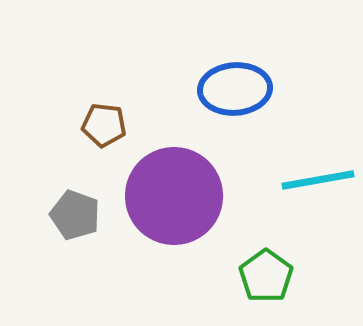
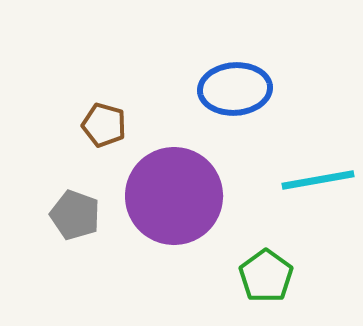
brown pentagon: rotated 9 degrees clockwise
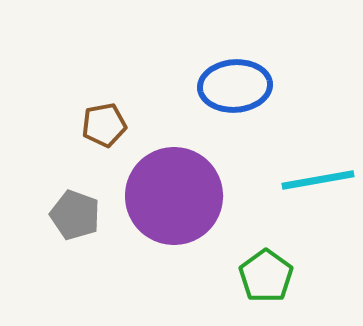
blue ellipse: moved 3 px up
brown pentagon: rotated 27 degrees counterclockwise
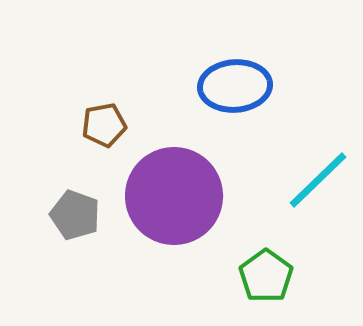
cyan line: rotated 34 degrees counterclockwise
